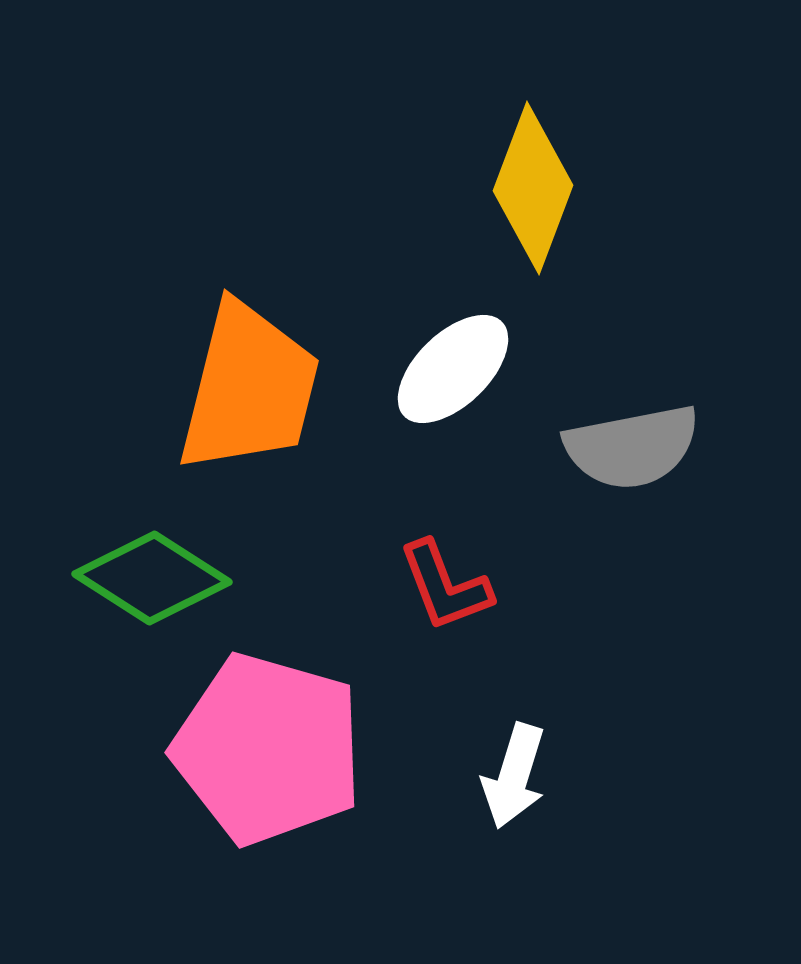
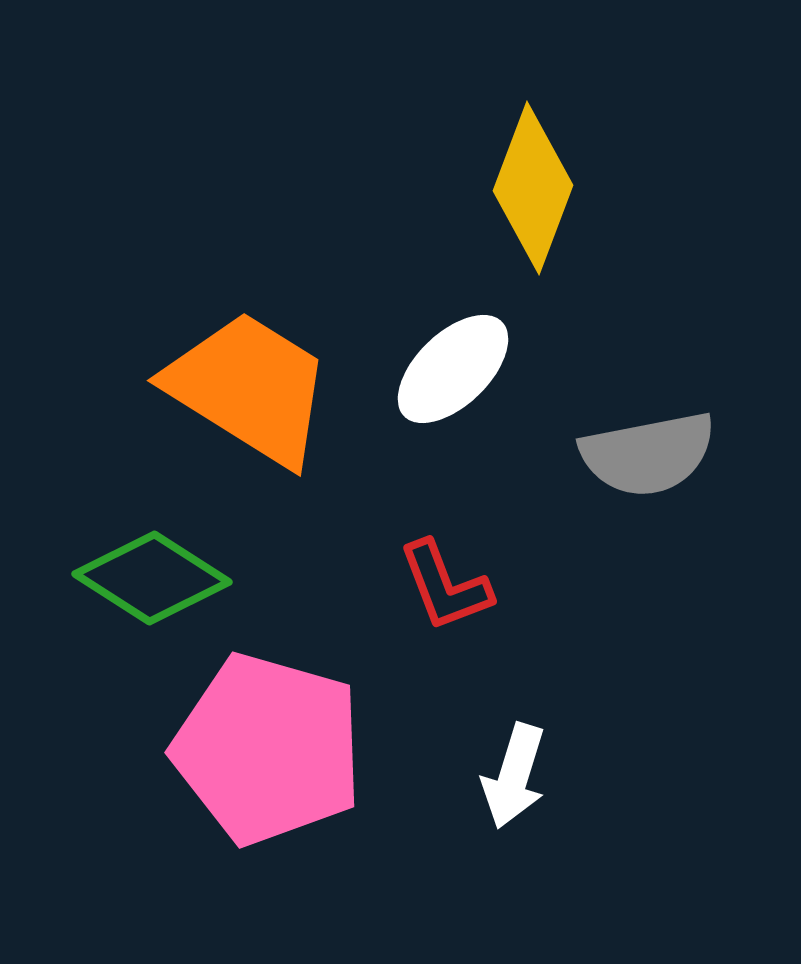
orange trapezoid: rotated 72 degrees counterclockwise
gray semicircle: moved 16 px right, 7 px down
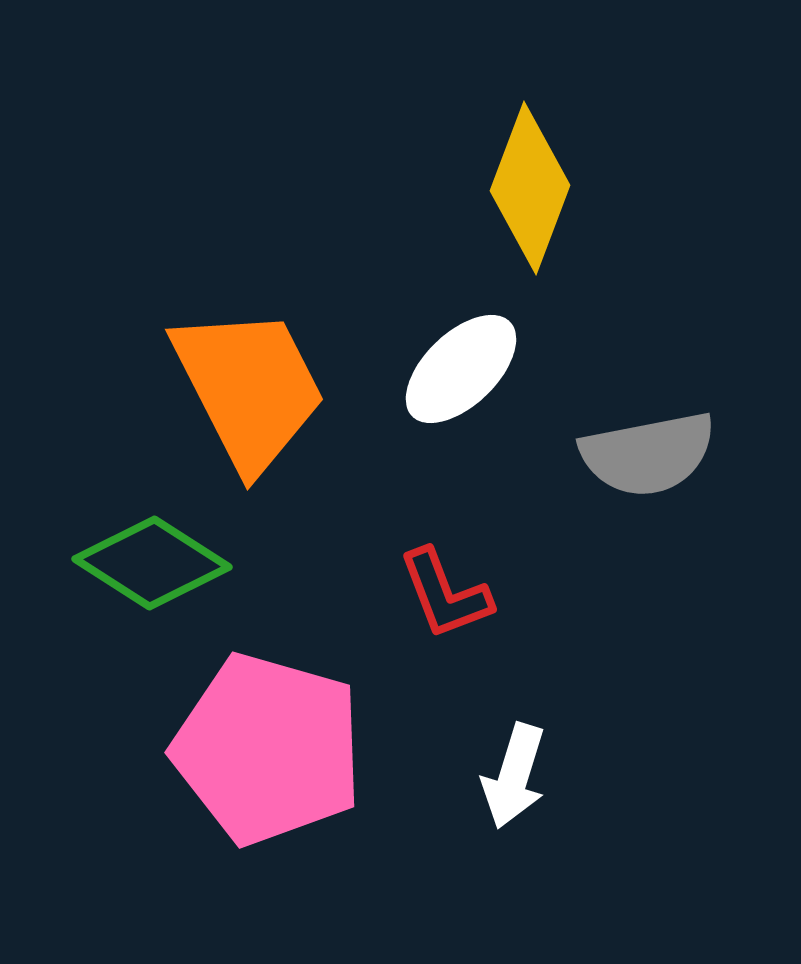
yellow diamond: moved 3 px left
white ellipse: moved 8 px right
orange trapezoid: rotated 31 degrees clockwise
green diamond: moved 15 px up
red L-shape: moved 8 px down
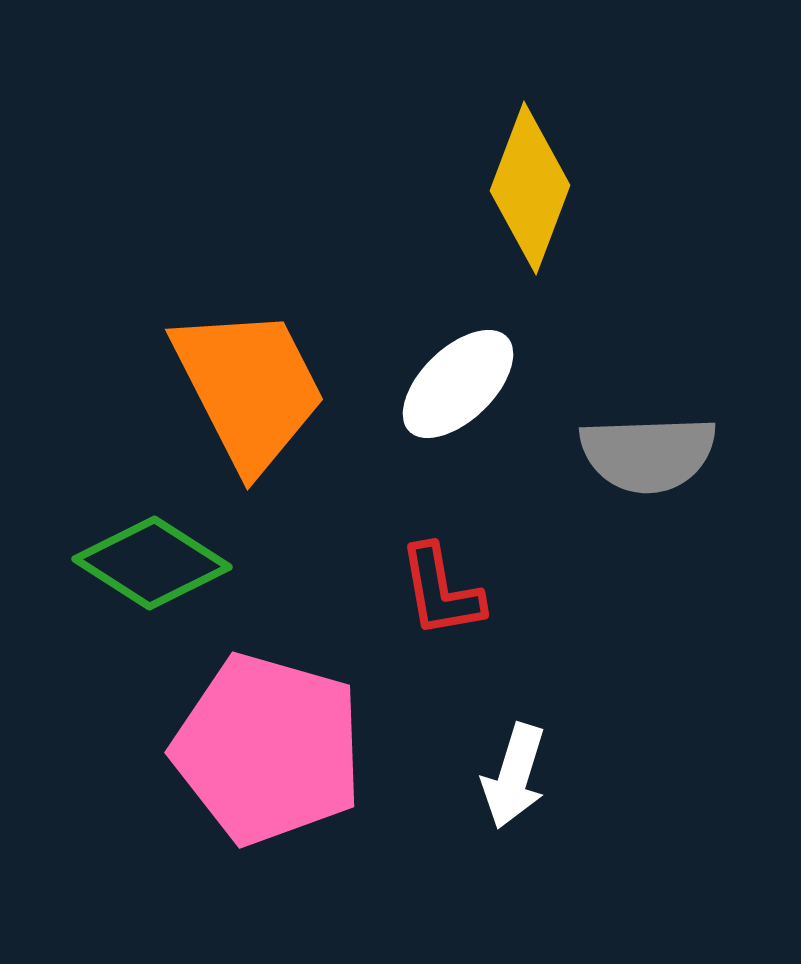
white ellipse: moved 3 px left, 15 px down
gray semicircle: rotated 9 degrees clockwise
red L-shape: moved 4 px left, 3 px up; rotated 11 degrees clockwise
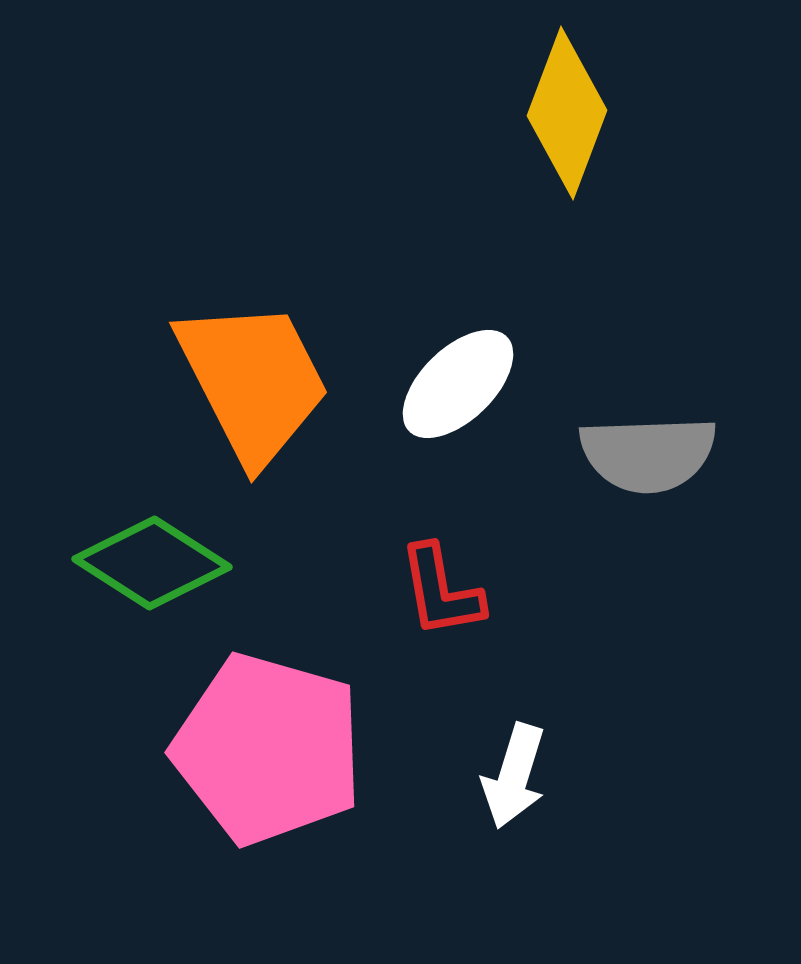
yellow diamond: moved 37 px right, 75 px up
orange trapezoid: moved 4 px right, 7 px up
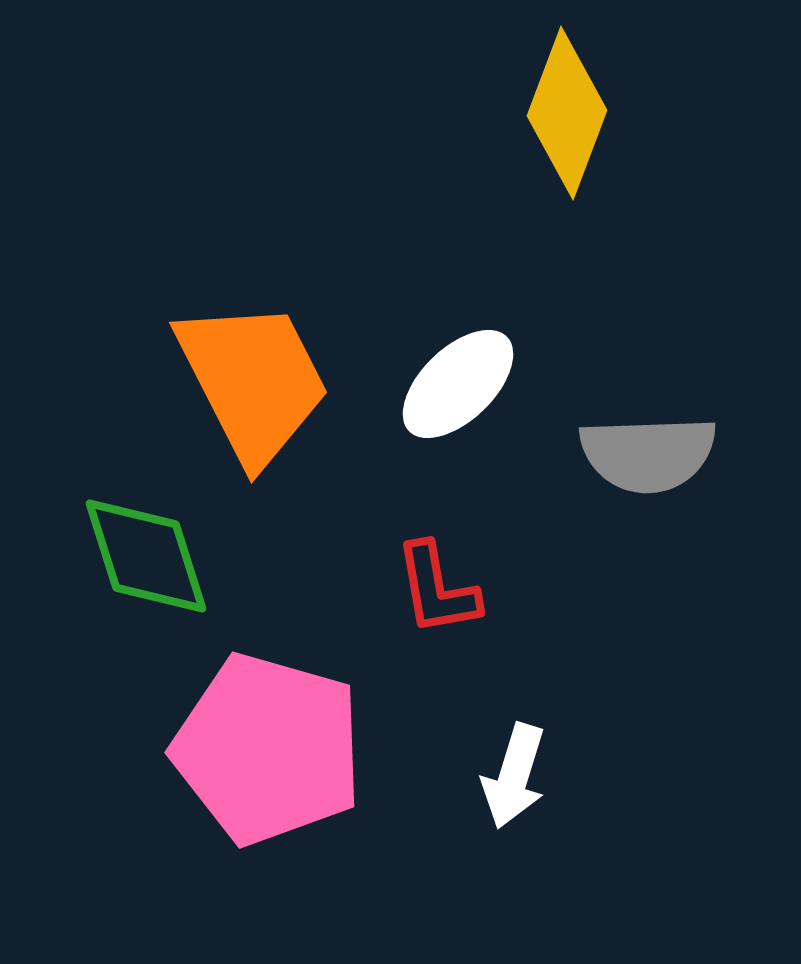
green diamond: moved 6 px left, 7 px up; rotated 40 degrees clockwise
red L-shape: moved 4 px left, 2 px up
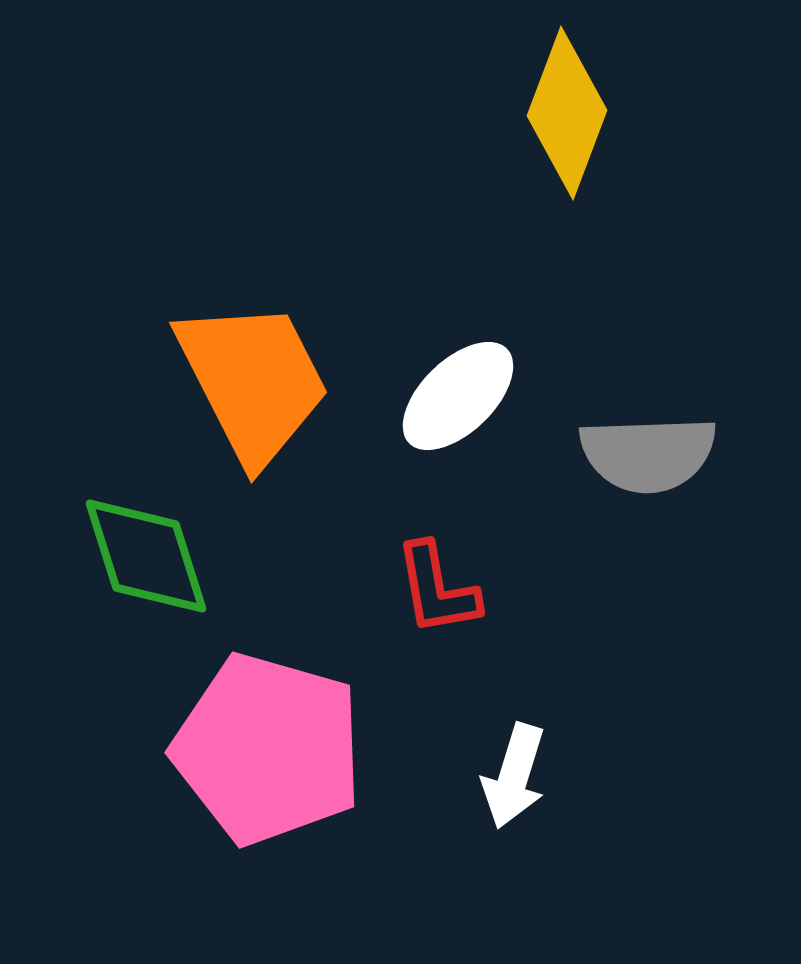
white ellipse: moved 12 px down
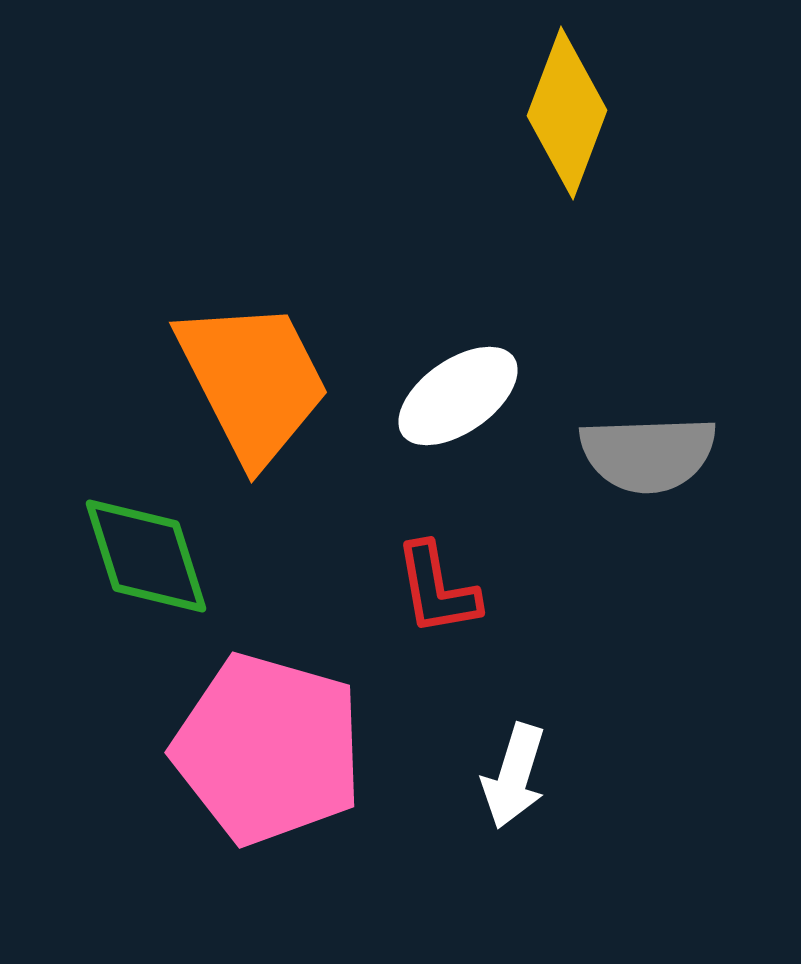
white ellipse: rotated 9 degrees clockwise
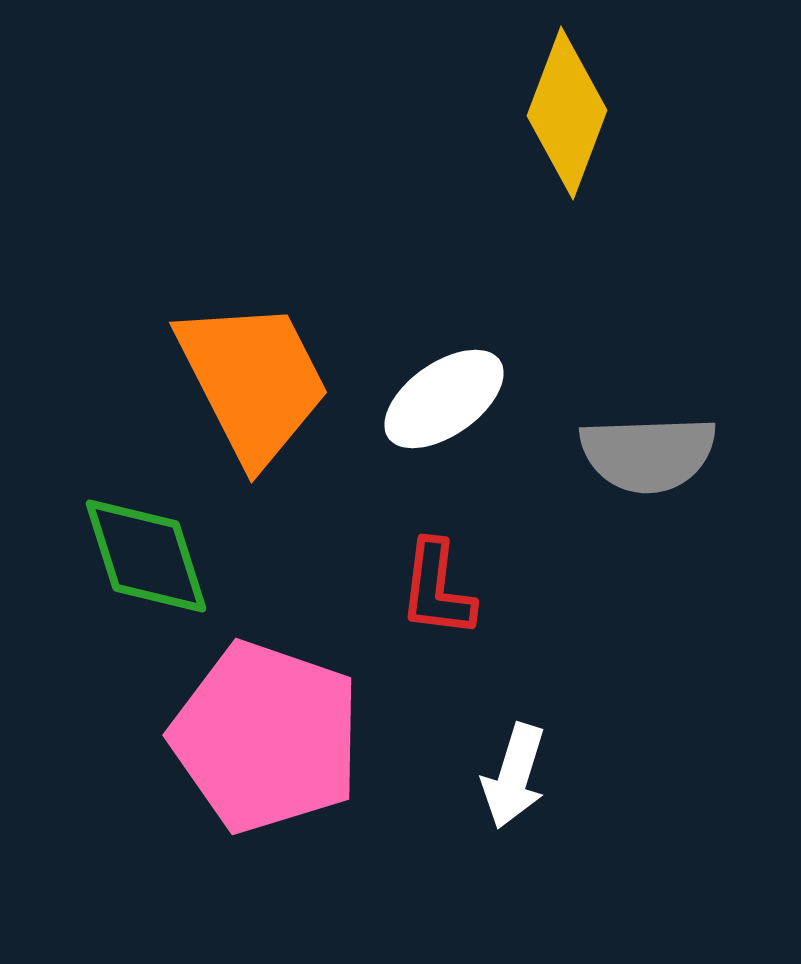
white ellipse: moved 14 px left, 3 px down
red L-shape: rotated 17 degrees clockwise
pink pentagon: moved 2 px left, 12 px up; rotated 3 degrees clockwise
